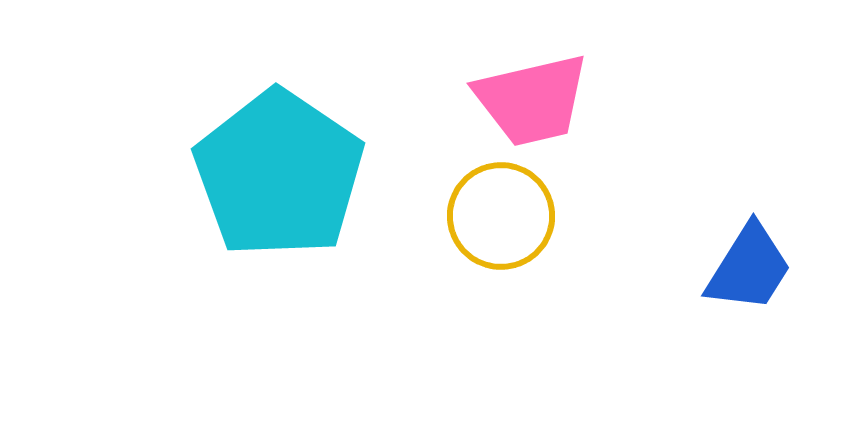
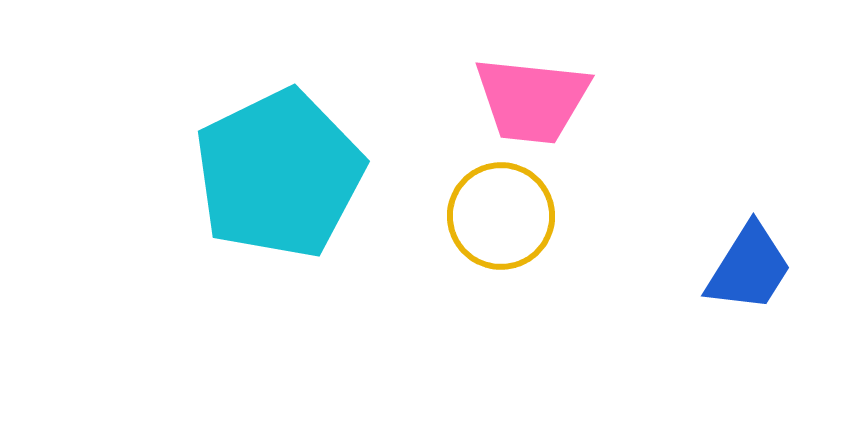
pink trapezoid: rotated 19 degrees clockwise
cyan pentagon: rotated 12 degrees clockwise
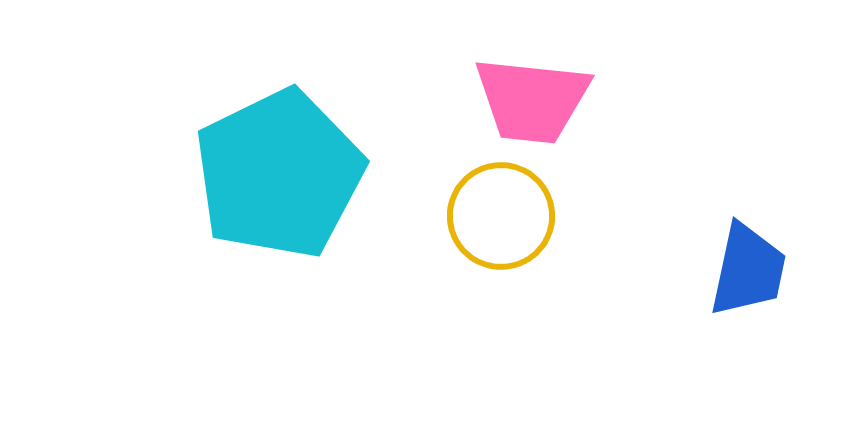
blue trapezoid: moved 1 px left, 2 px down; rotated 20 degrees counterclockwise
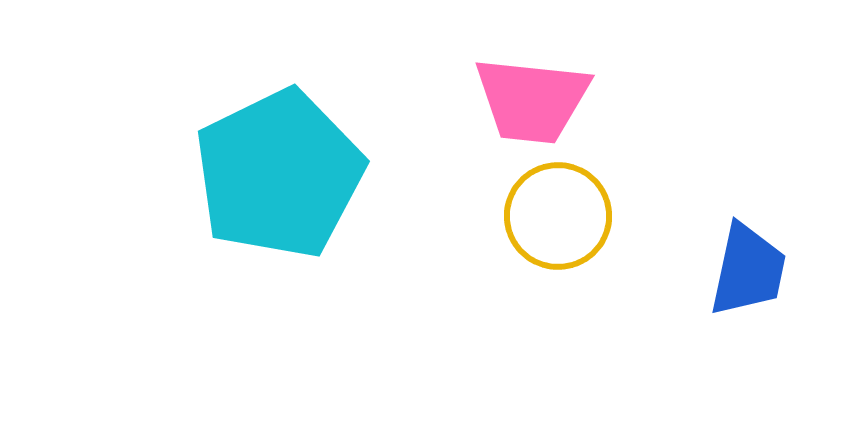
yellow circle: moved 57 px right
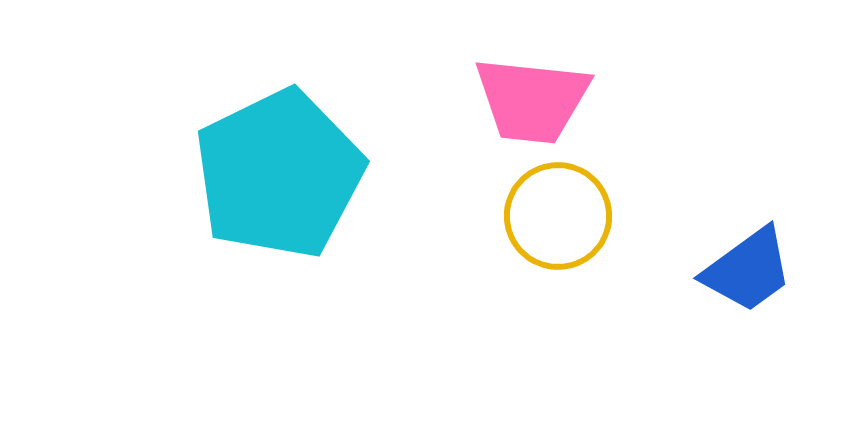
blue trapezoid: rotated 42 degrees clockwise
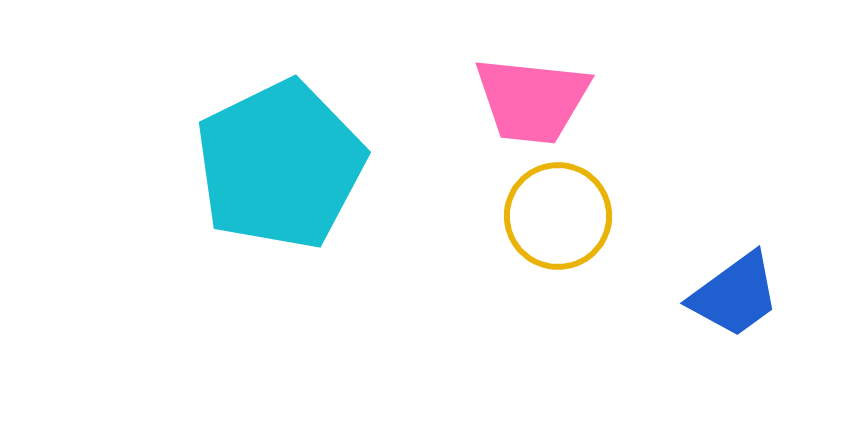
cyan pentagon: moved 1 px right, 9 px up
blue trapezoid: moved 13 px left, 25 px down
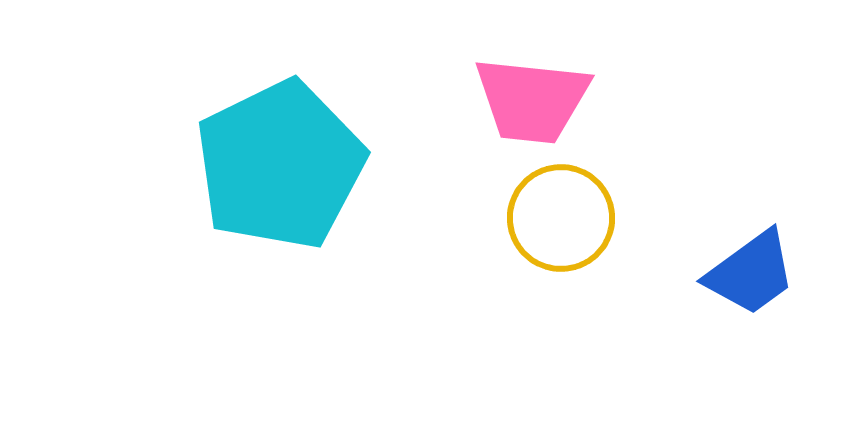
yellow circle: moved 3 px right, 2 px down
blue trapezoid: moved 16 px right, 22 px up
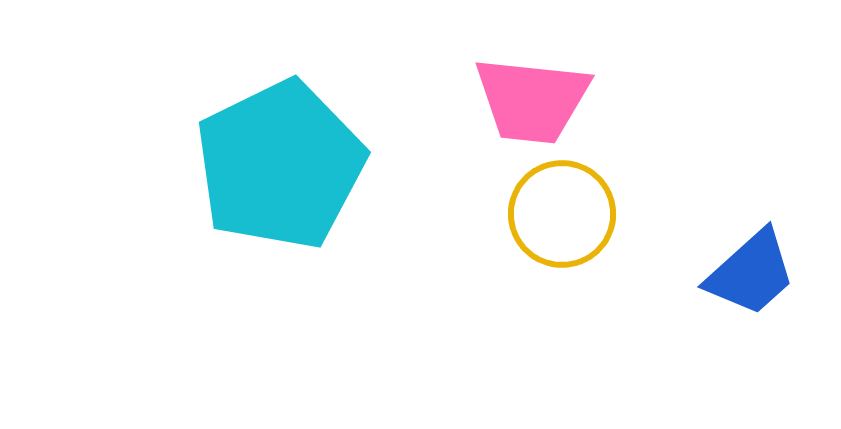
yellow circle: moved 1 px right, 4 px up
blue trapezoid: rotated 6 degrees counterclockwise
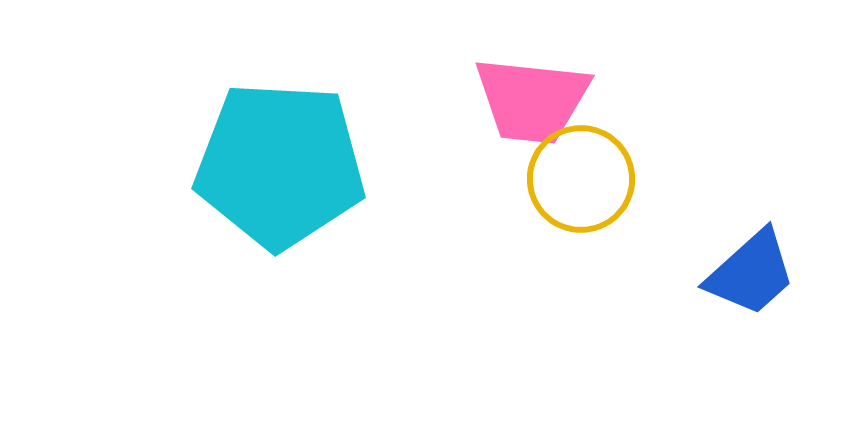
cyan pentagon: rotated 29 degrees clockwise
yellow circle: moved 19 px right, 35 px up
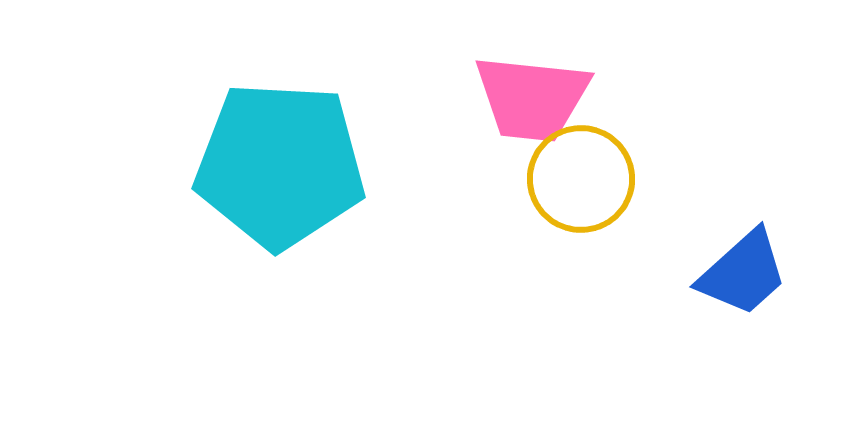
pink trapezoid: moved 2 px up
blue trapezoid: moved 8 px left
